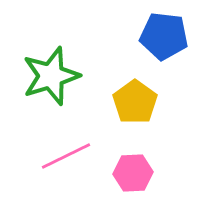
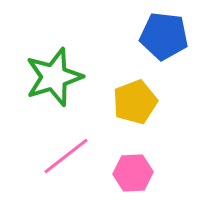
green star: moved 3 px right, 1 px down
yellow pentagon: rotated 15 degrees clockwise
pink line: rotated 12 degrees counterclockwise
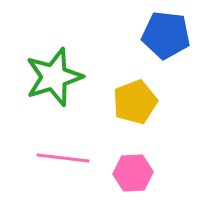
blue pentagon: moved 2 px right, 1 px up
pink line: moved 3 px left, 2 px down; rotated 45 degrees clockwise
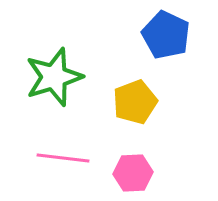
blue pentagon: rotated 18 degrees clockwise
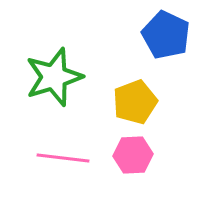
pink hexagon: moved 18 px up
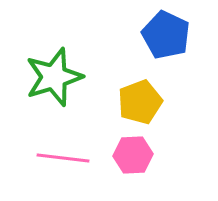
yellow pentagon: moved 5 px right
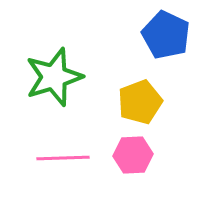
pink line: rotated 9 degrees counterclockwise
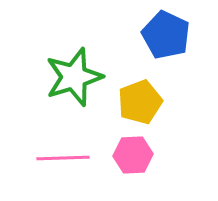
green star: moved 20 px right
